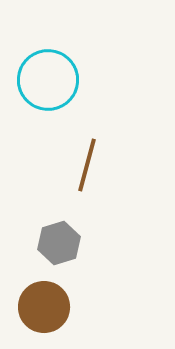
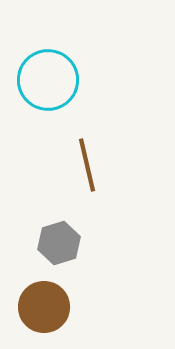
brown line: rotated 28 degrees counterclockwise
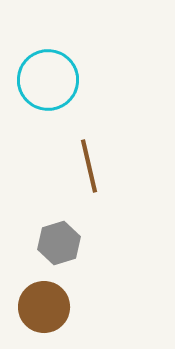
brown line: moved 2 px right, 1 px down
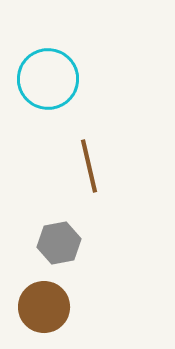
cyan circle: moved 1 px up
gray hexagon: rotated 6 degrees clockwise
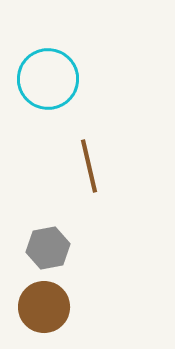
gray hexagon: moved 11 px left, 5 px down
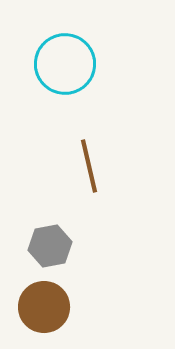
cyan circle: moved 17 px right, 15 px up
gray hexagon: moved 2 px right, 2 px up
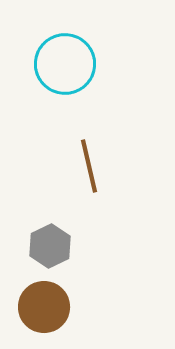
gray hexagon: rotated 15 degrees counterclockwise
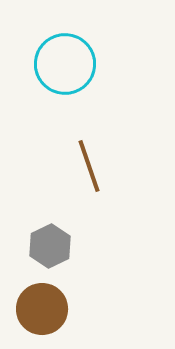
brown line: rotated 6 degrees counterclockwise
brown circle: moved 2 px left, 2 px down
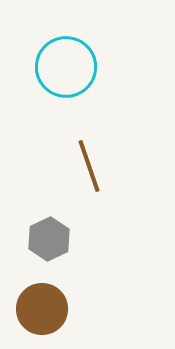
cyan circle: moved 1 px right, 3 px down
gray hexagon: moved 1 px left, 7 px up
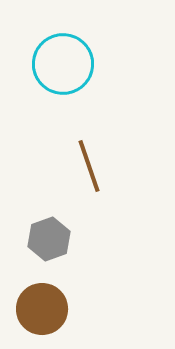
cyan circle: moved 3 px left, 3 px up
gray hexagon: rotated 6 degrees clockwise
